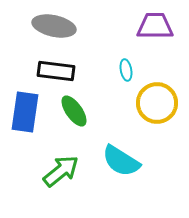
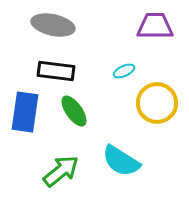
gray ellipse: moved 1 px left, 1 px up
cyan ellipse: moved 2 px left, 1 px down; rotated 75 degrees clockwise
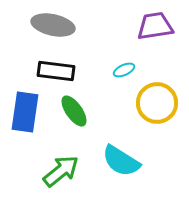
purple trapezoid: rotated 9 degrees counterclockwise
cyan ellipse: moved 1 px up
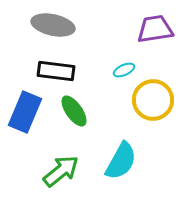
purple trapezoid: moved 3 px down
yellow circle: moved 4 px left, 3 px up
blue rectangle: rotated 15 degrees clockwise
cyan semicircle: rotated 93 degrees counterclockwise
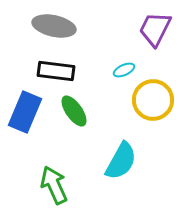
gray ellipse: moved 1 px right, 1 px down
purple trapezoid: rotated 54 degrees counterclockwise
green arrow: moved 7 px left, 14 px down; rotated 75 degrees counterclockwise
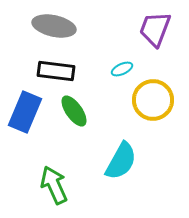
purple trapezoid: rotated 6 degrees counterclockwise
cyan ellipse: moved 2 px left, 1 px up
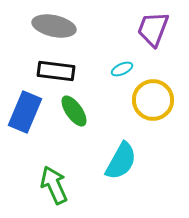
purple trapezoid: moved 2 px left
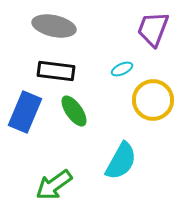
green arrow: rotated 102 degrees counterclockwise
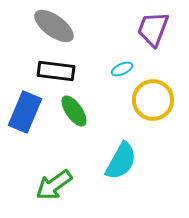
gray ellipse: rotated 24 degrees clockwise
